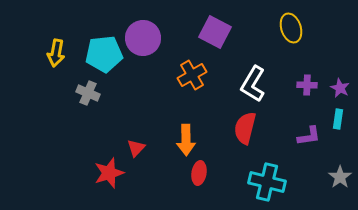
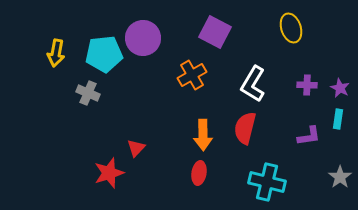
orange arrow: moved 17 px right, 5 px up
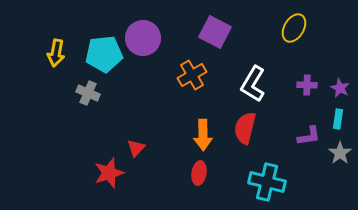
yellow ellipse: moved 3 px right; rotated 48 degrees clockwise
gray star: moved 24 px up
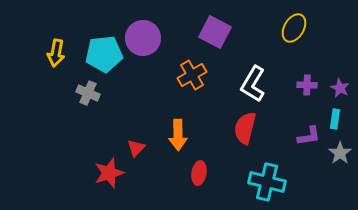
cyan rectangle: moved 3 px left
orange arrow: moved 25 px left
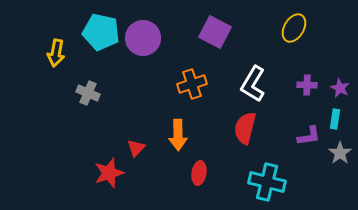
cyan pentagon: moved 3 px left, 22 px up; rotated 18 degrees clockwise
orange cross: moved 9 px down; rotated 12 degrees clockwise
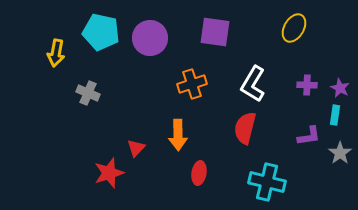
purple square: rotated 20 degrees counterclockwise
purple circle: moved 7 px right
cyan rectangle: moved 4 px up
